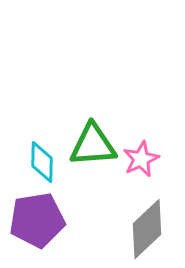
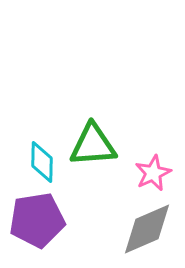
pink star: moved 12 px right, 14 px down
gray diamond: rotated 20 degrees clockwise
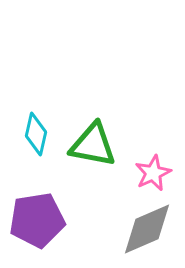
green triangle: rotated 15 degrees clockwise
cyan diamond: moved 6 px left, 28 px up; rotated 12 degrees clockwise
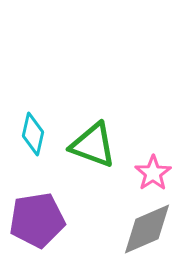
cyan diamond: moved 3 px left
green triangle: rotated 9 degrees clockwise
pink star: rotated 9 degrees counterclockwise
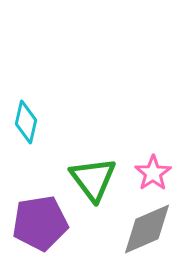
cyan diamond: moved 7 px left, 12 px up
green triangle: moved 34 px down; rotated 33 degrees clockwise
purple pentagon: moved 3 px right, 3 px down
